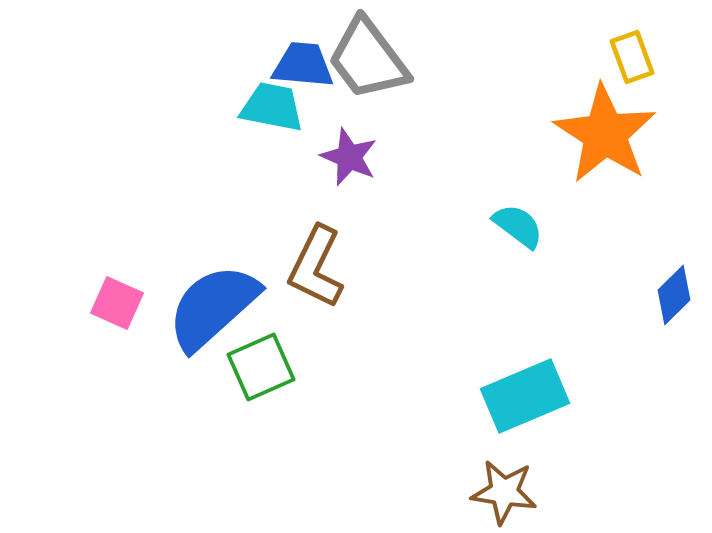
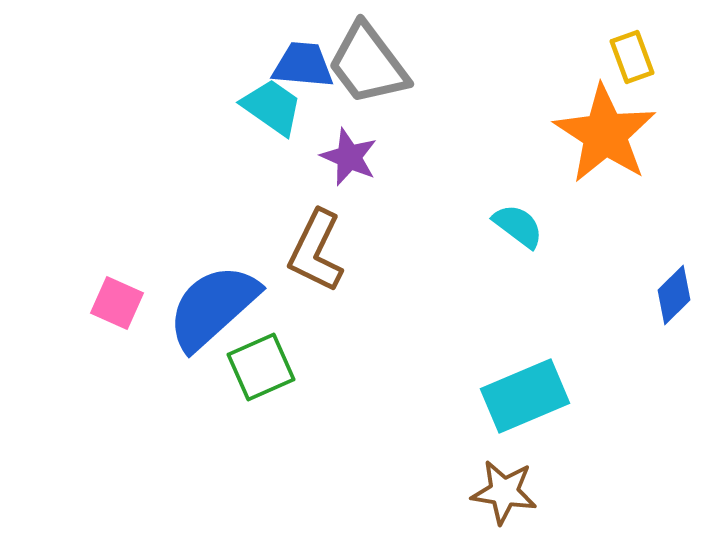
gray trapezoid: moved 5 px down
cyan trapezoid: rotated 24 degrees clockwise
brown L-shape: moved 16 px up
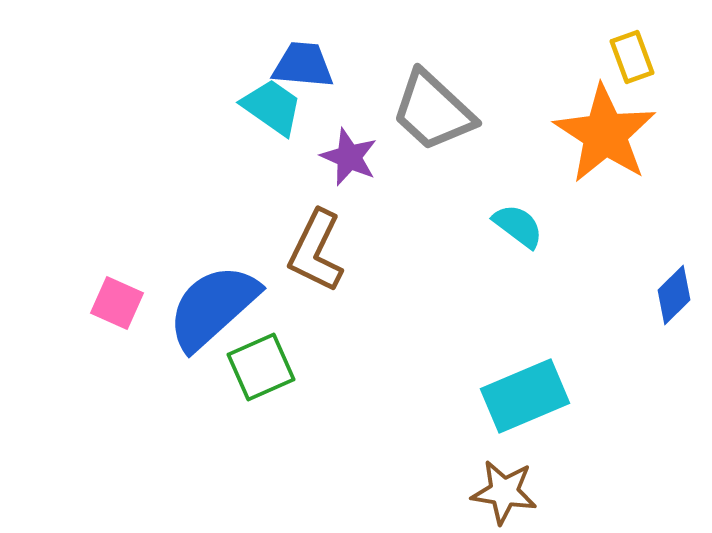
gray trapezoid: moved 65 px right, 47 px down; rotated 10 degrees counterclockwise
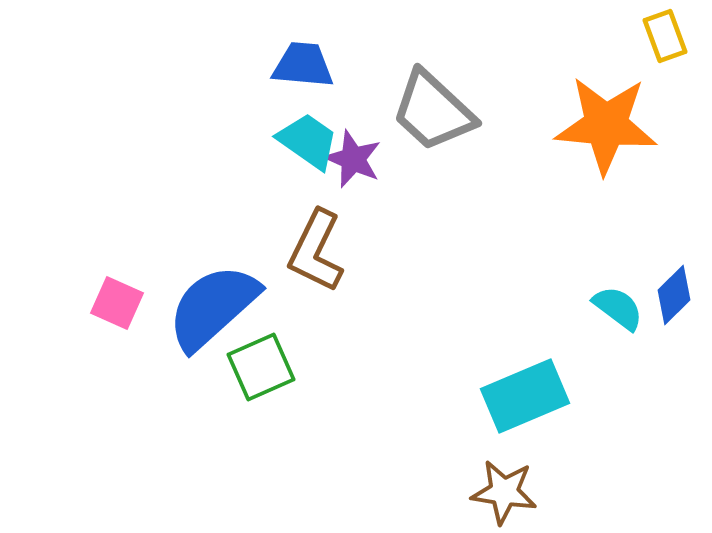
yellow rectangle: moved 33 px right, 21 px up
cyan trapezoid: moved 36 px right, 34 px down
orange star: moved 1 px right, 9 px up; rotated 28 degrees counterclockwise
purple star: moved 4 px right, 2 px down
cyan semicircle: moved 100 px right, 82 px down
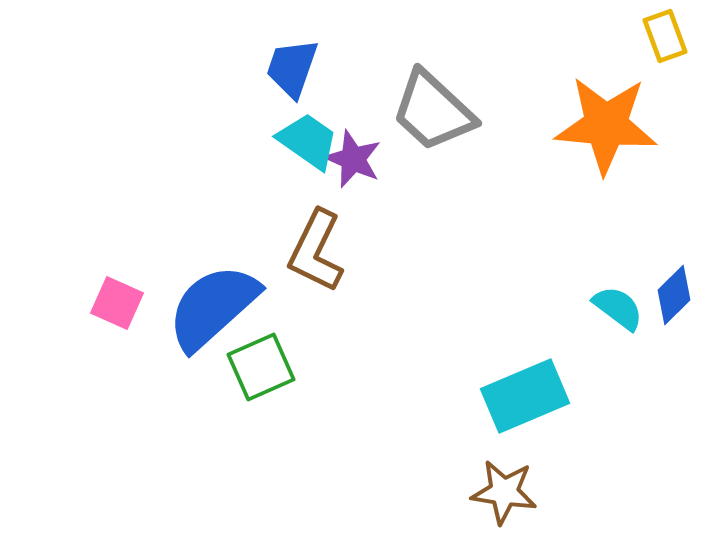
blue trapezoid: moved 11 px left, 3 px down; rotated 76 degrees counterclockwise
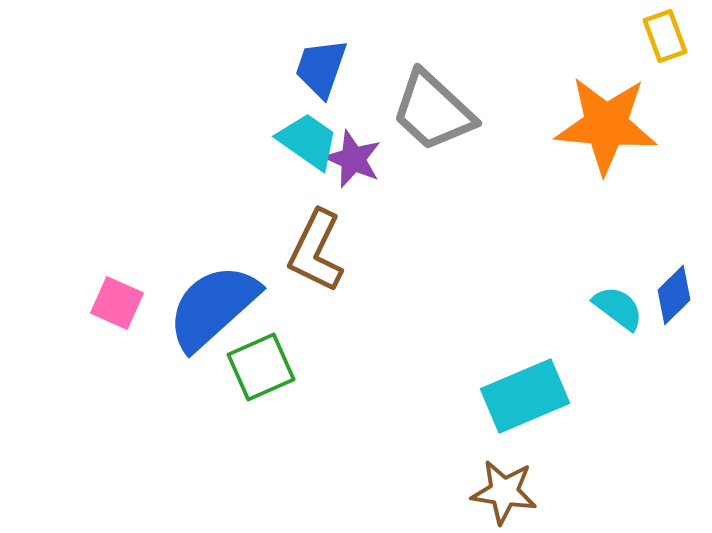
blue trapezoid: moved 29 px right
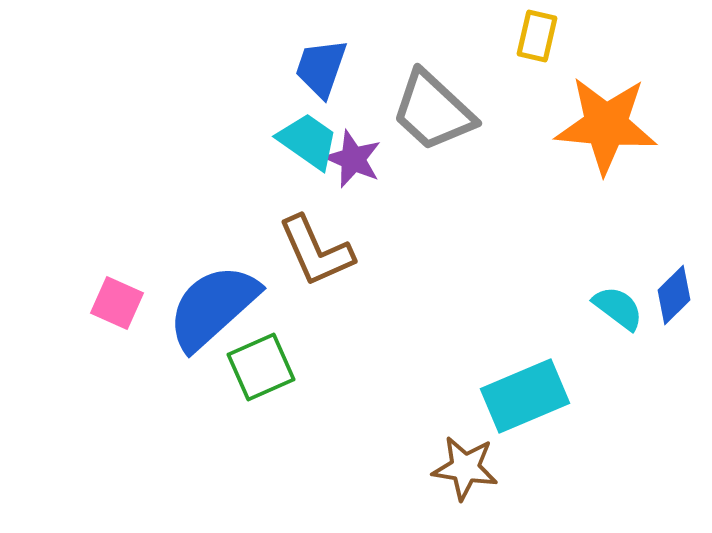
yellow rectangle: moved 128 px left; rotated 33 degrees clockwise
brown L-shape: rotated 50 degrees counterclockwise
brown star: moved 39 px left, 24 px up
